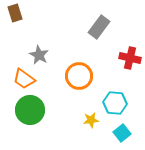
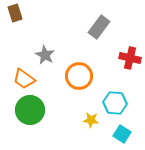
gray star: moved 6 px right
yellow star: rotated 14 degrees clockwise
cyan square: moved 1 px down; rotated 18 degrees counterclockwise
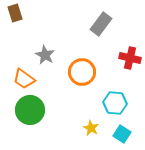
gray rectangle: moved 2 px right, 3 px up
orange circle: moved 3 px right, 4 px up
yellow star: moved 8 px down; rotated 21 degrees clockwise
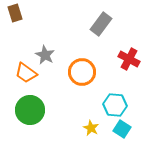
red cross: moved 1 px left, 1 px down; rotated 15 degrees clockwise
orange trapezoid: moved 2 px right, 6 px up
cyan hexagon: moved 2 px down
cyan square: moved 5 px up
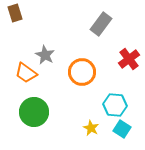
red cross: rotated 25 degrees clockwise
green circle: moved 4 px right, 2 px down
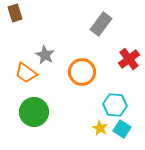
yellow star: moved 9 px right
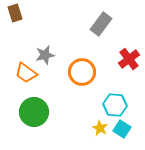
gray star: rotated 30 degrees clockwise
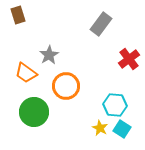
brown rectangle: moved 3 px right, 2 px down
gray star: moved 4 px right; rotated 18 degrees counterclockwise
orange circle: moved 16 px left, 14 px down
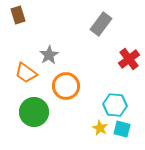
cyan square: rotated 18 degrees counterclockwise
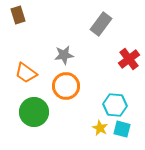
gray star: moved 15 px right; rotated 24 degrees clockwise
